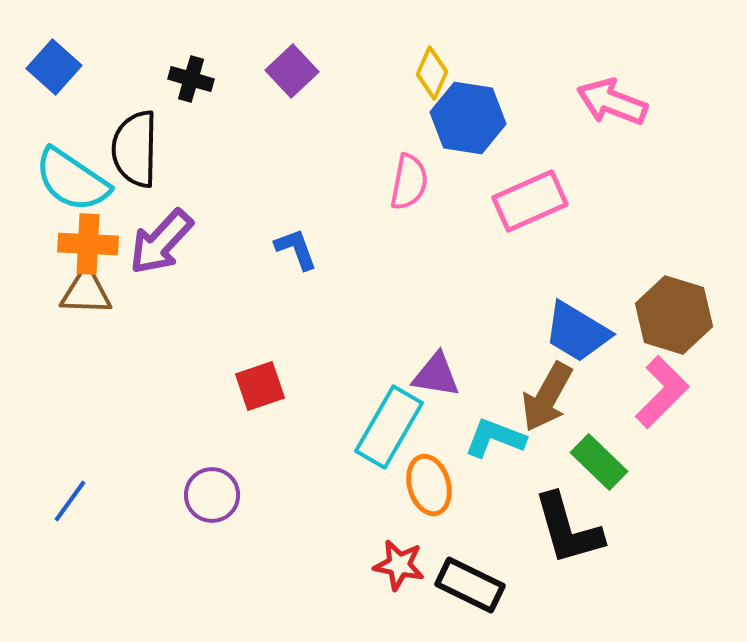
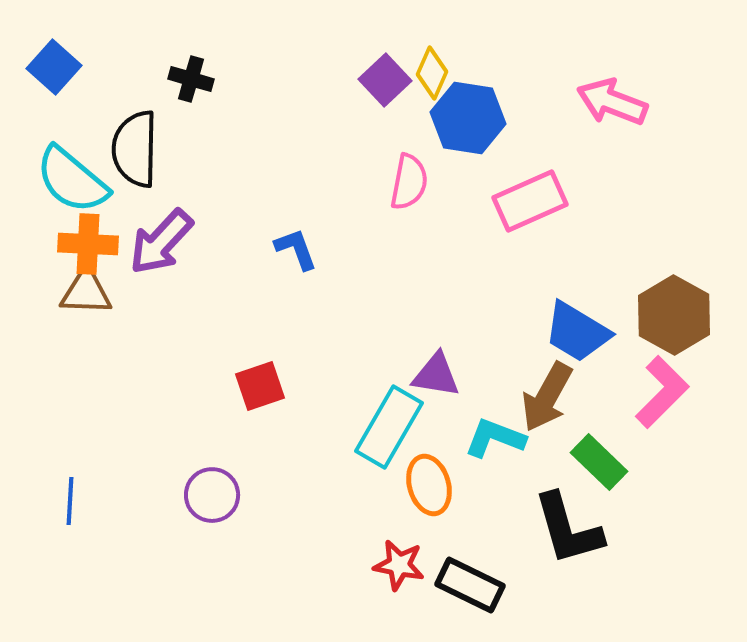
purple square: moved 93 px right, 9 px down
cyan semicircle: rotated 6 degrees clockwise
brown hexagon: rotated 12 degrees clockwise
blue line: rotated 33 degrees counterclockwise
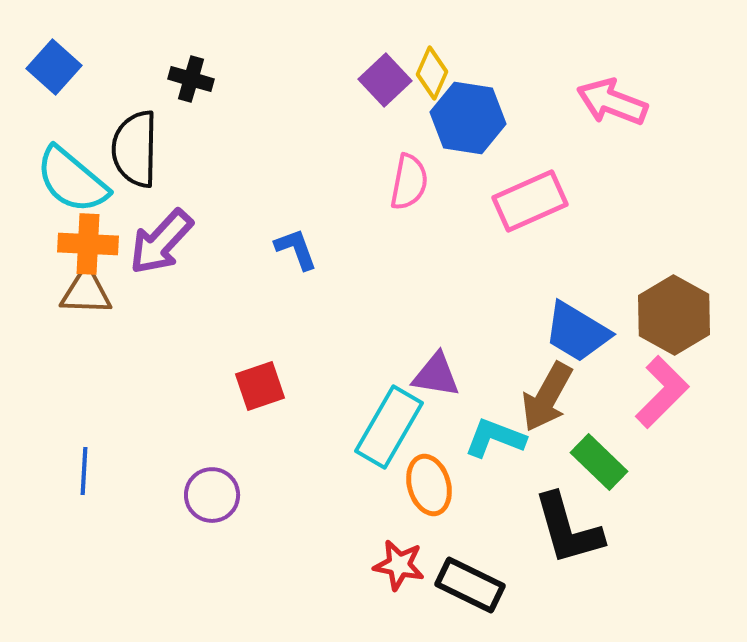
blue line: moved 14 px right, 30 px up
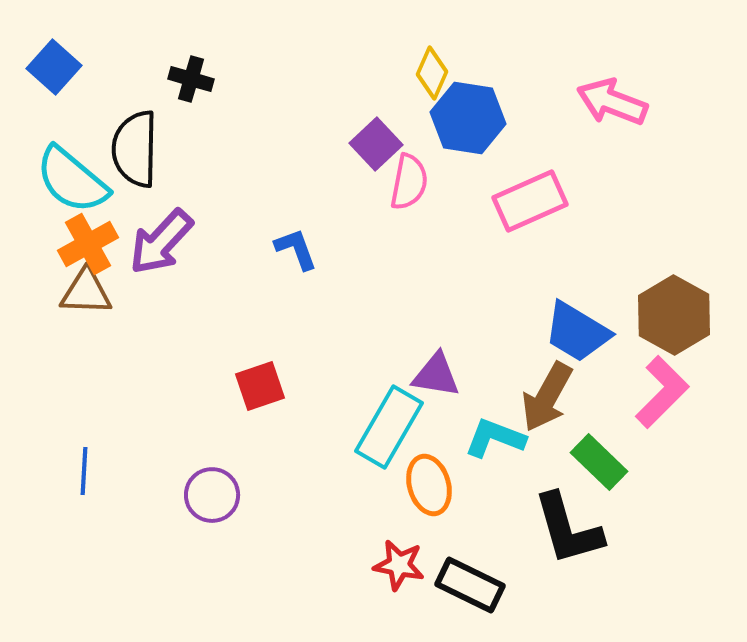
purple square: moved 9 px left, 64 px down
orange cross: rotated 32 degrees counterclockwise
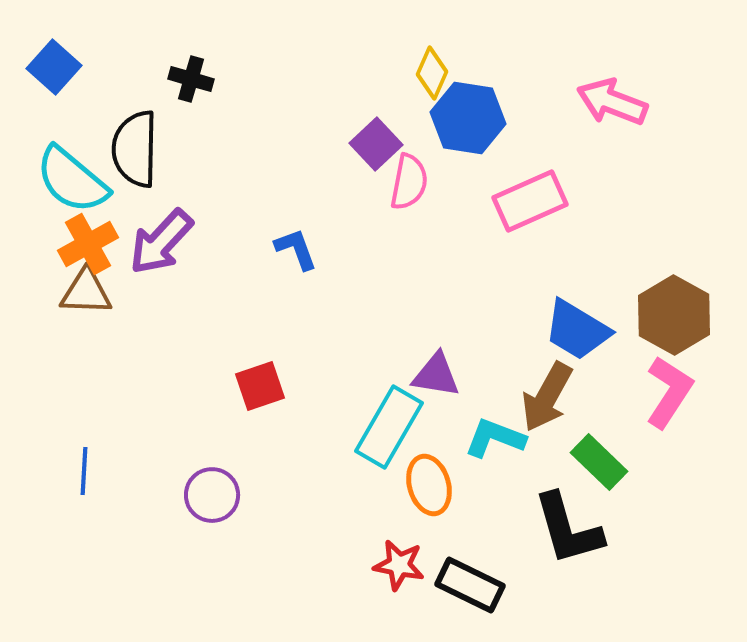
blue trapezoid: moved 2 px up
pink L-shape: moved 7 px right; rotated 12 degrees counterclockwise
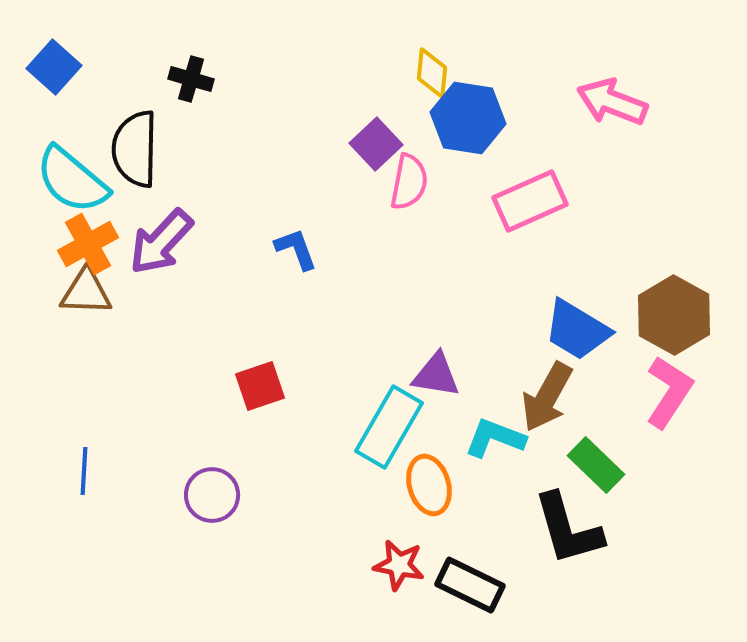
yellow diamond: rotated 18 degrees counterclockwise
green rectangle: moved 3 px left, 3 px down
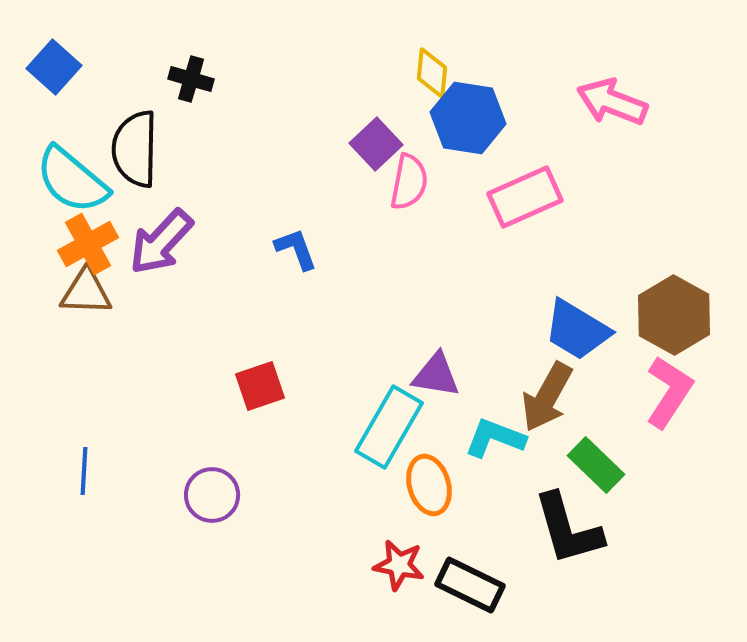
pink rectangle: moved 5 px left, 4 px up
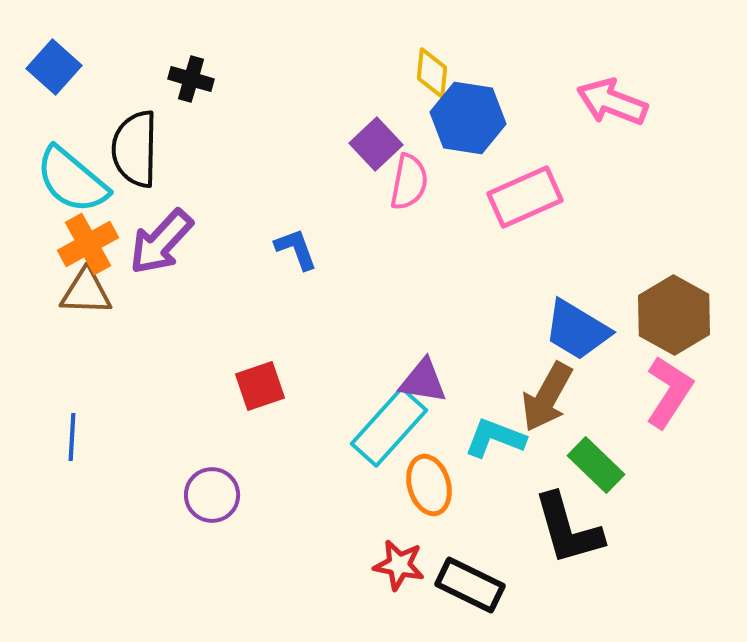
purple triangle: moved 13 px left, 6 px down
cyan rectangle: rotated 12 degrees clockwise
blue line: moved 12 px left, 34 px up
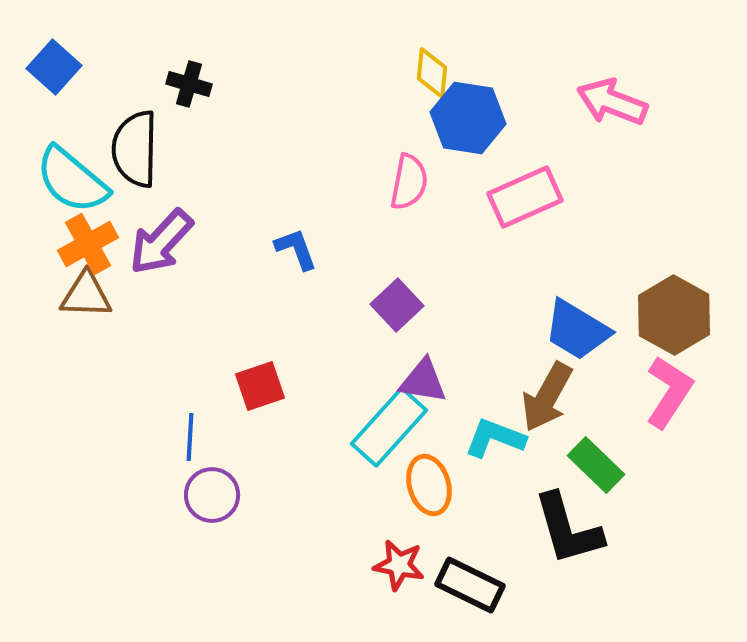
black cross: moved 2 px left, 5 px down
purple square: moved 21 px right, 161 px down
brown triangle: moved 3 px down
blue line: moved 118 px right
